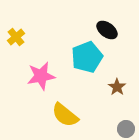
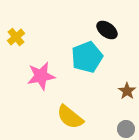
brown star: moved 10 px right, 4 px down
yellow semicircle: moved 5 px right, 2 px down
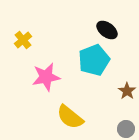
yellow cross: moved 7 px right, 3 px down
cyan pentagon: moved 7 px right, 3 px down
pink star: moved 5 px right, 1 px down
